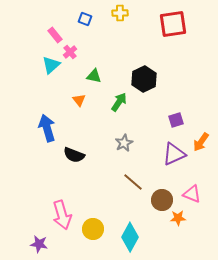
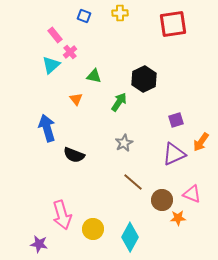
blue square: moved 1 px left, 3 px up
orange triangle: moved 3 px left, 1 px up
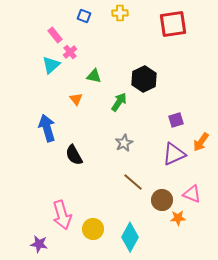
black semicircle: rotated 40 degrees clockwise
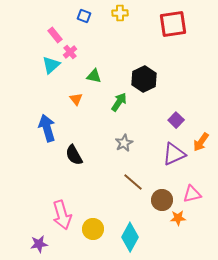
purple square: rotated 28 degrees counterclockwise
pink triangle: rotated 36 degrees counterclockwise
purple star: rotated 18 degrees counterclockwise
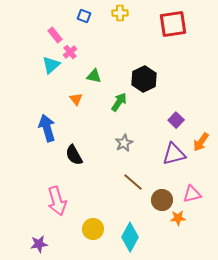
purple triangle: rotated 10 degrees clockwise
pink arrow: moved 5 px left, 14 px up
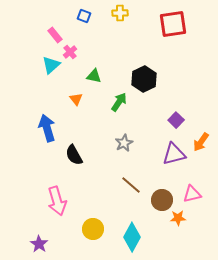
brown line: moved 2 px left, 3 px down
cyan diamond: moved 2 px right
purple star: rotated 30 degrees counterclockwise
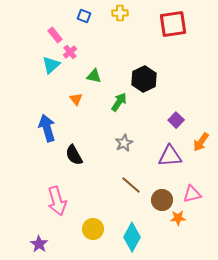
purple triangle: moved 4 px left, 2 px down; rotated 10 degrees clockwise
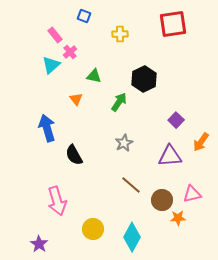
yellow cross: moved 21 px down
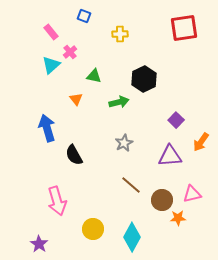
red square: moved 11 px right, 4 px down
pink rectangle: moved 4 px left, 3 px up
green arrow: rotated 42 degrees clockwise
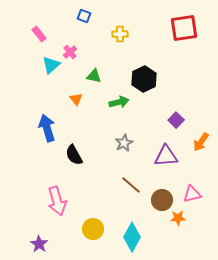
pink rectangle: moved 12 px left, 2 px down
purple triangle: moved 4 px left
